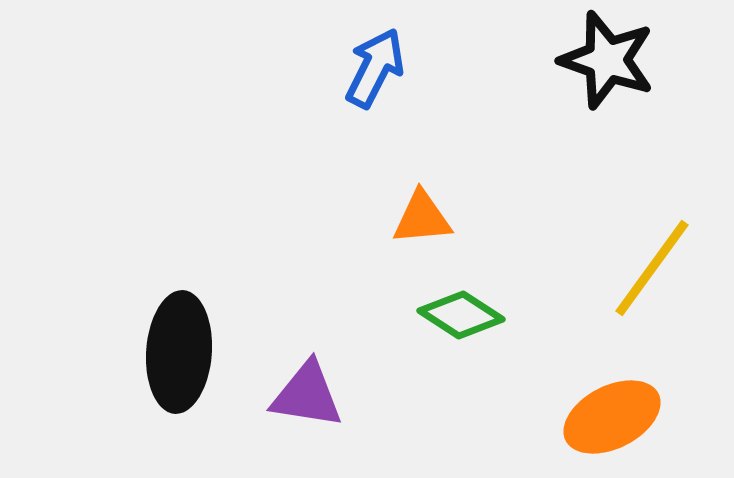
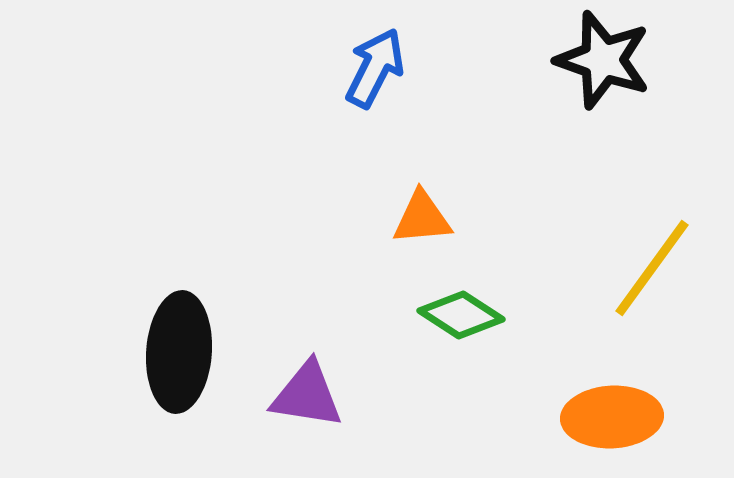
black star: moved 4 px left
orange ellipse: rotated 24 degrees clockwise
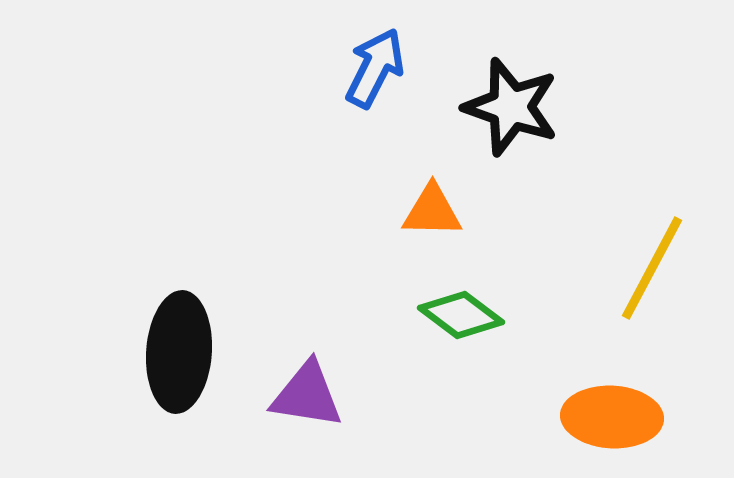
black star: moved 92 px left, 47 px down
orange triangle: moved 10 px right, 7 px up; rotated 6 degrees clockwise
yellow line: rotated 8 degrees counterclockwise
green diamond: rotated 4 degrees clockwise
orange ellipse: rotated 6 degrees clockwise
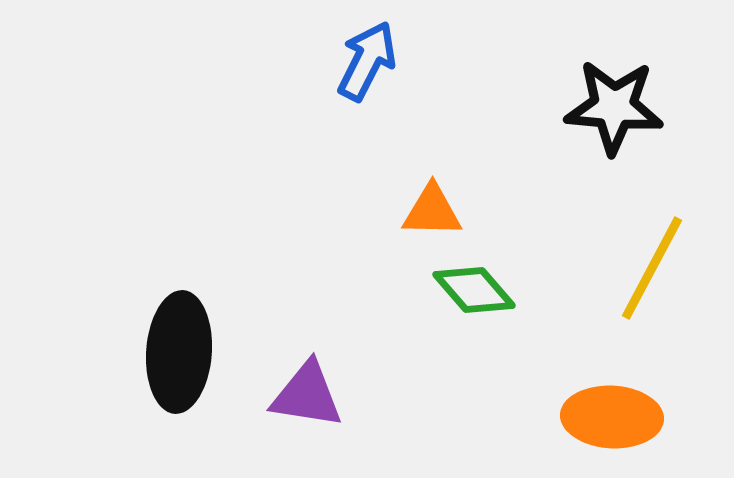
blue arrow: moved 8 px left, 7 px up
black star: moved 103 px right; rotated 14 degrees counterclockwise
green diamond: moved 13 px right, 25 px up; rotated 12 degrees clockwise
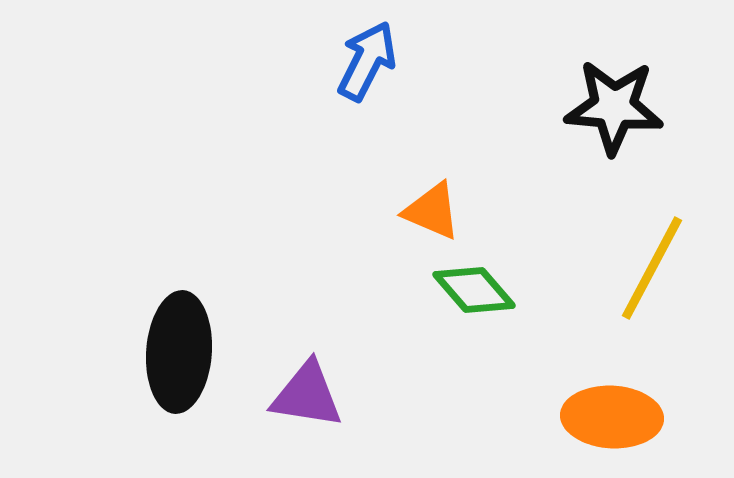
orange triangle: rotated 22 degrees clockwise
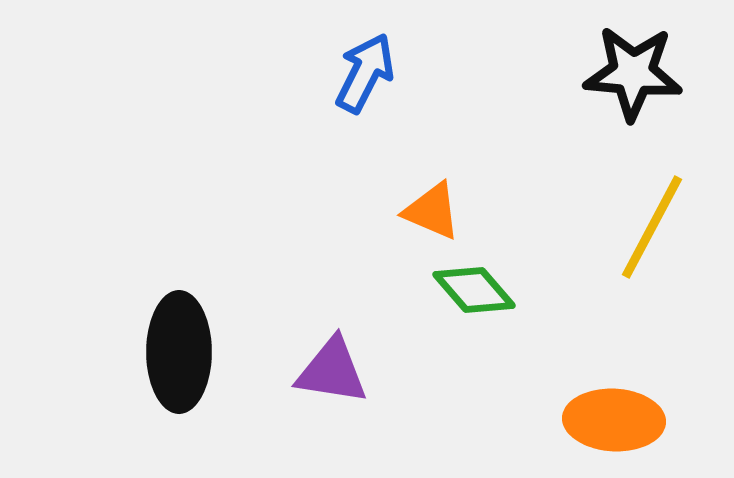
blue arrow: moved 2 px left, 12 px down
black star: moved 19 px right, 34 px up
yellow line: moved 41 px up
black ellipse: rotated 4 degrees counterclockwise
purple triangle: moved 25 px right, 24 px up
orange ellipse: moved 2 px right, 3 px down
